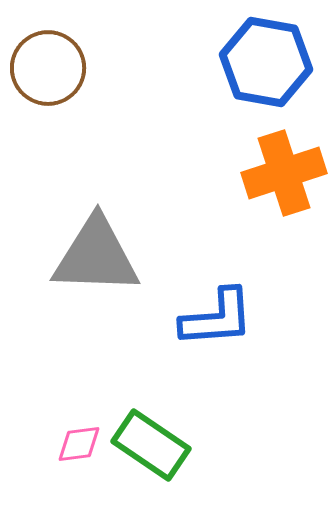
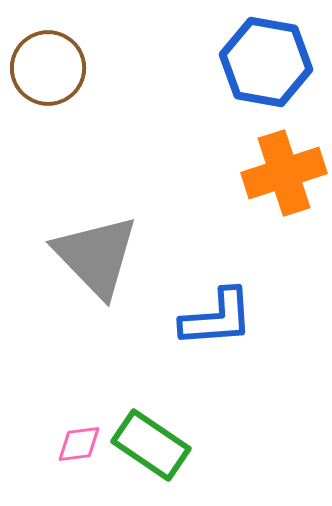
gray triangle: rotated 44 degrees clockwise
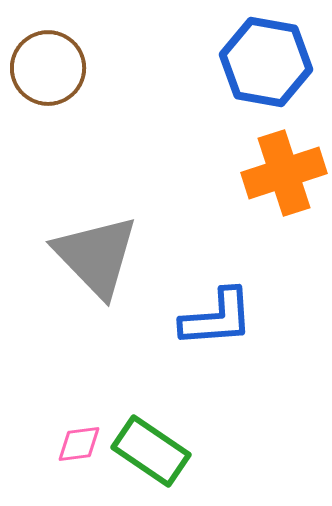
green rectangle: moved 6 px down
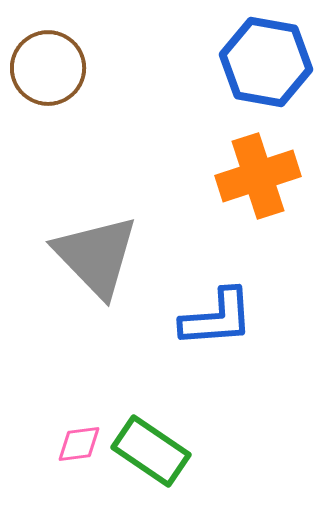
orange cross: moved 26 px left, 3 px down
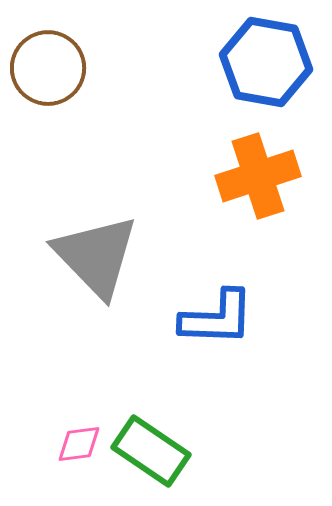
blue L-shape: rotated 6 degrees clockwise
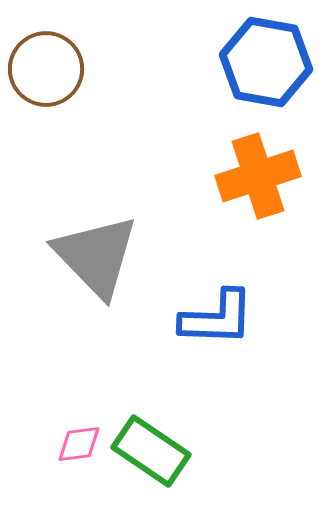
brown circle: moved 2 px left, 1 px down
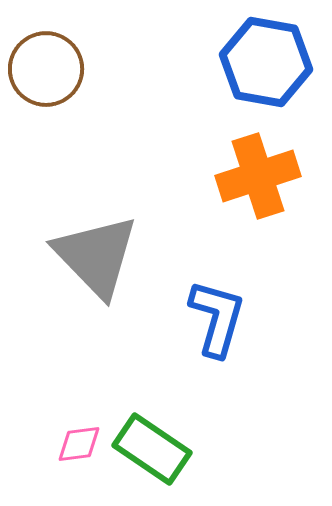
blue L-shape: rotated 76 degrees counterclockwise
green rectangle: moved 1 px right, 2 px up
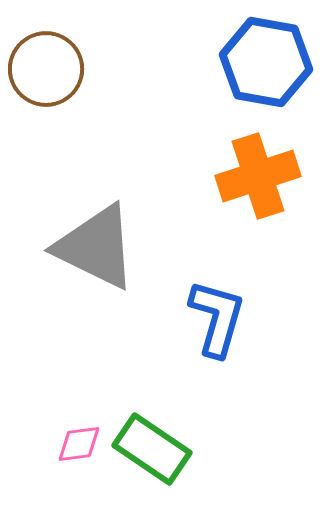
gray triangle: moved 9 px up; rotated 20 degrees counterclockwise
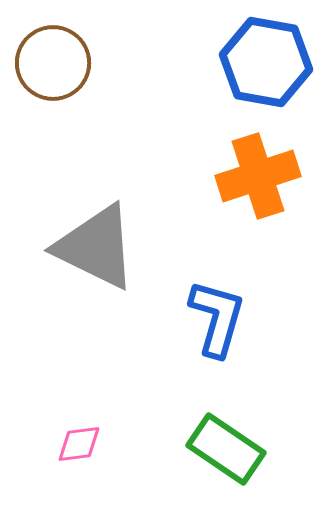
brown circle: moved 7 px right, 6 px up
green rectangle: moved 74 px right
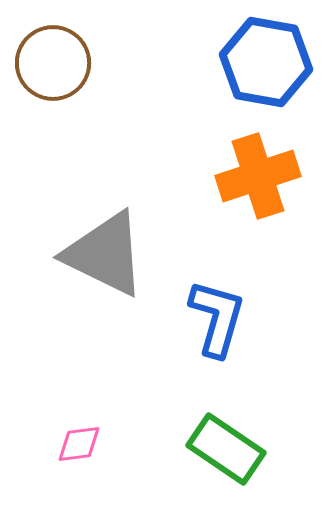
gray triangle: moved 9 px right, 7 px down
